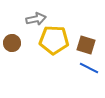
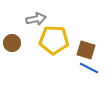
brown square: moved 5 px down
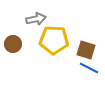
brown circle: moved 1 px right, 1 px down
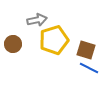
gray arrow: moved 1 px right, 1 px down
yellow pentagon: rotated 20 degrees counterclockwise
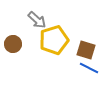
gray arrow: rotated 54 degrees clockwise
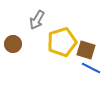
gray arrow: rotated 78 degrees clockwise
yellow pentagon: moved 8 px right, 2 px down
blue line: moved 2 px right
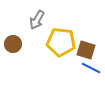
yellow pentagon: moved 1 px left; rotated 24 degrees clockwise
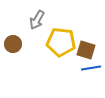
blue line: rotated 36 degrees counterclockwise
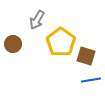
yellow pentagon: rotated 28 degrees clockwise
brown square: moved 6 px down
blue line: moved 12 px down
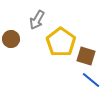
brown circle: moved 2 px left, 5 px up
blue line: rotated 48 degrees clockwise
